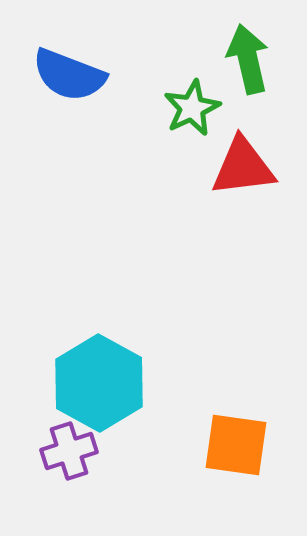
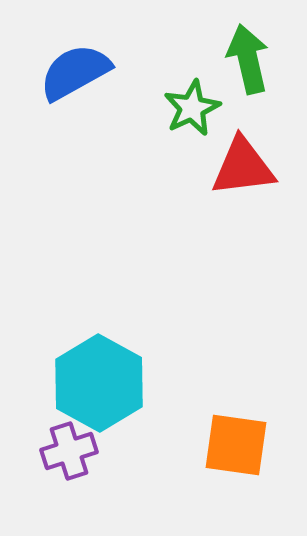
blue semicircle: moved 6 px right, 3 px up; rotated 130 degrees clockwise
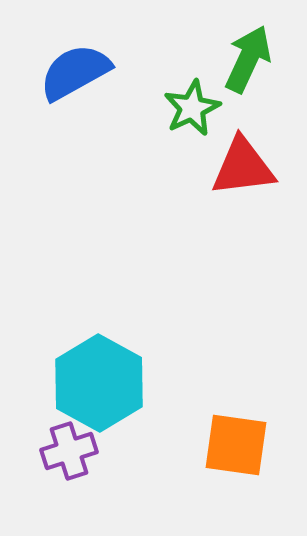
green arrow: rotated 38 degrees clockwise
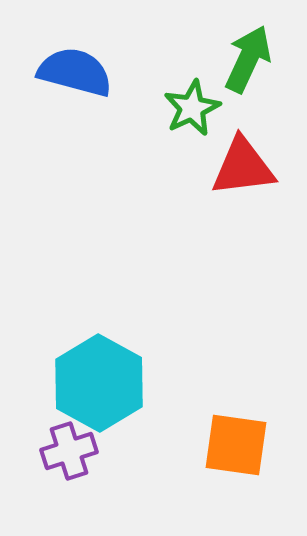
blue semicircle: rotated 44 degrees clockwise
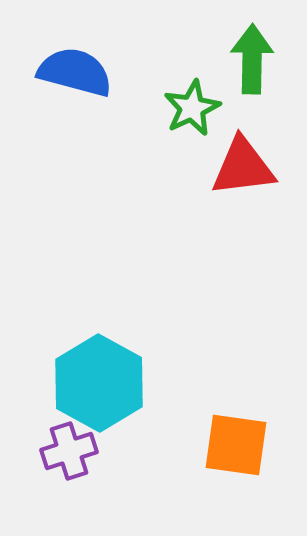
green arrow: moved 4 px right; rotated 24 degrees counterclockwise
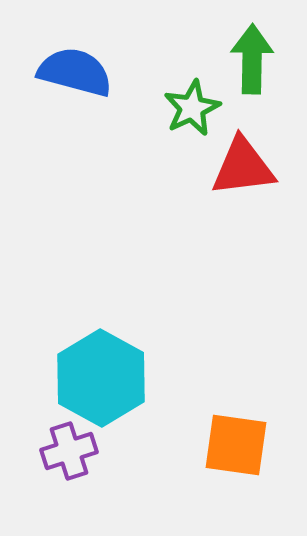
cyan hexagon: moved 2 px right, 5 px up
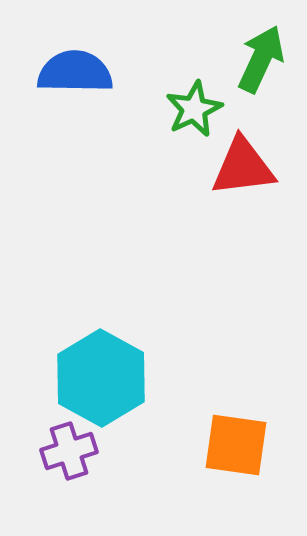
green arrow: moved 9 px right; rotated 24 degrees clockwise
blue semicircle: rotated 14 degrees counterclockwise
green star: moved 2 px right, 1 px down
